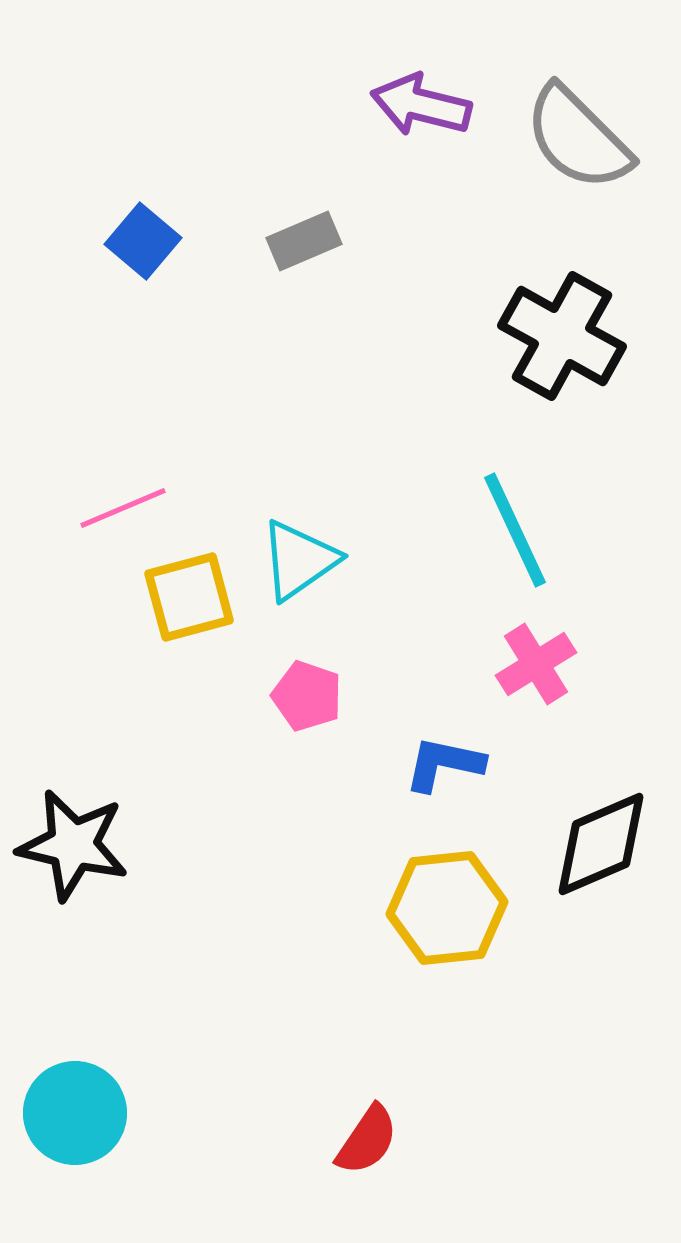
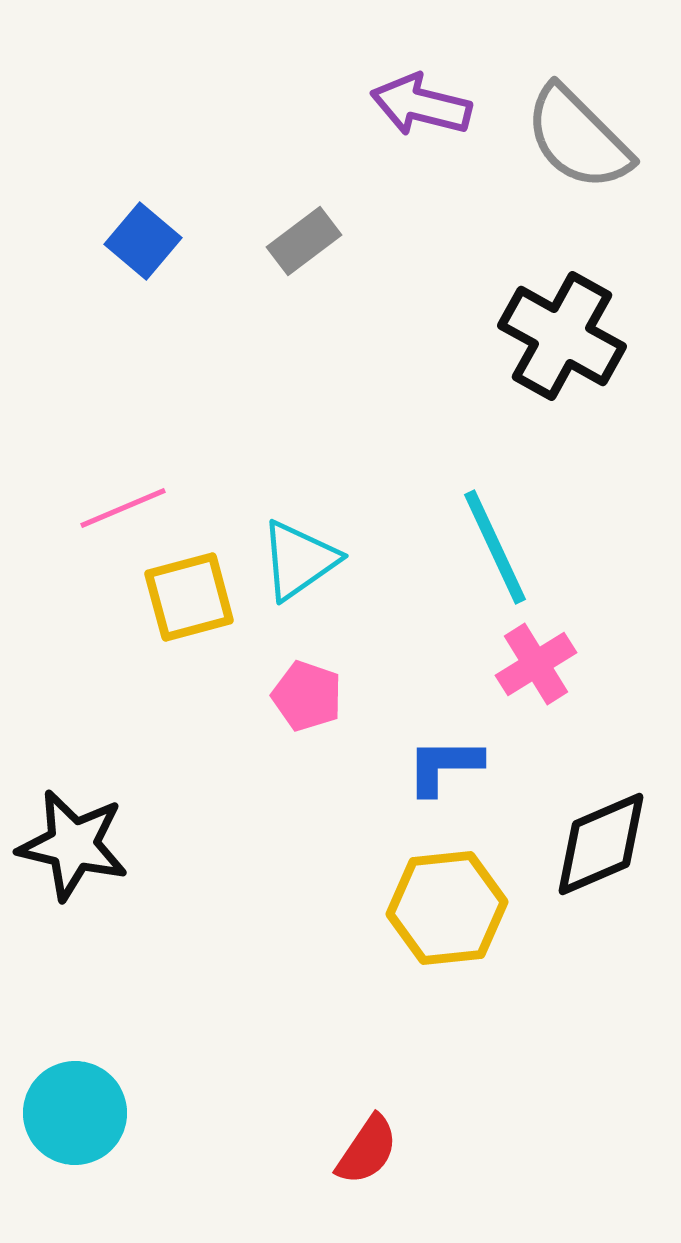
gray rectangle: rotated 14 degrees counterclockwise
cyan line: moved 20 px left, 17 px down
blue L-shape: moved 2 px down; rotated 12 degrees counterclockwise
red semicircle: moved 10 px down
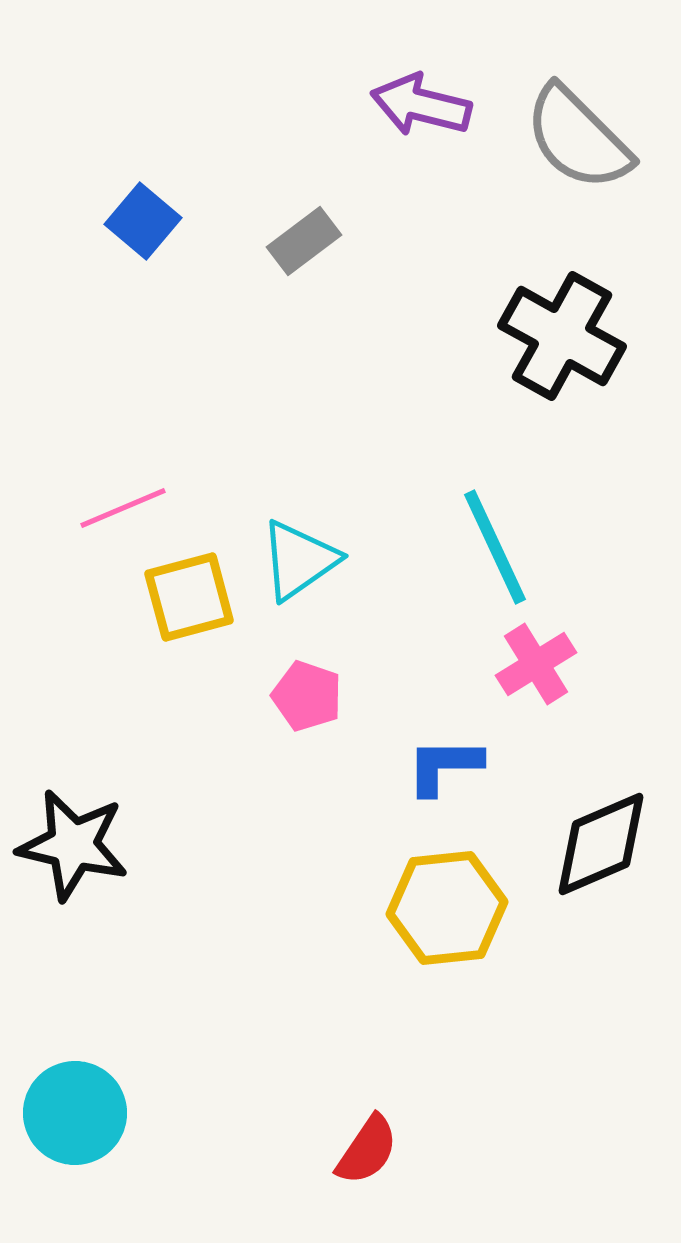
blue square: moved 20 px up
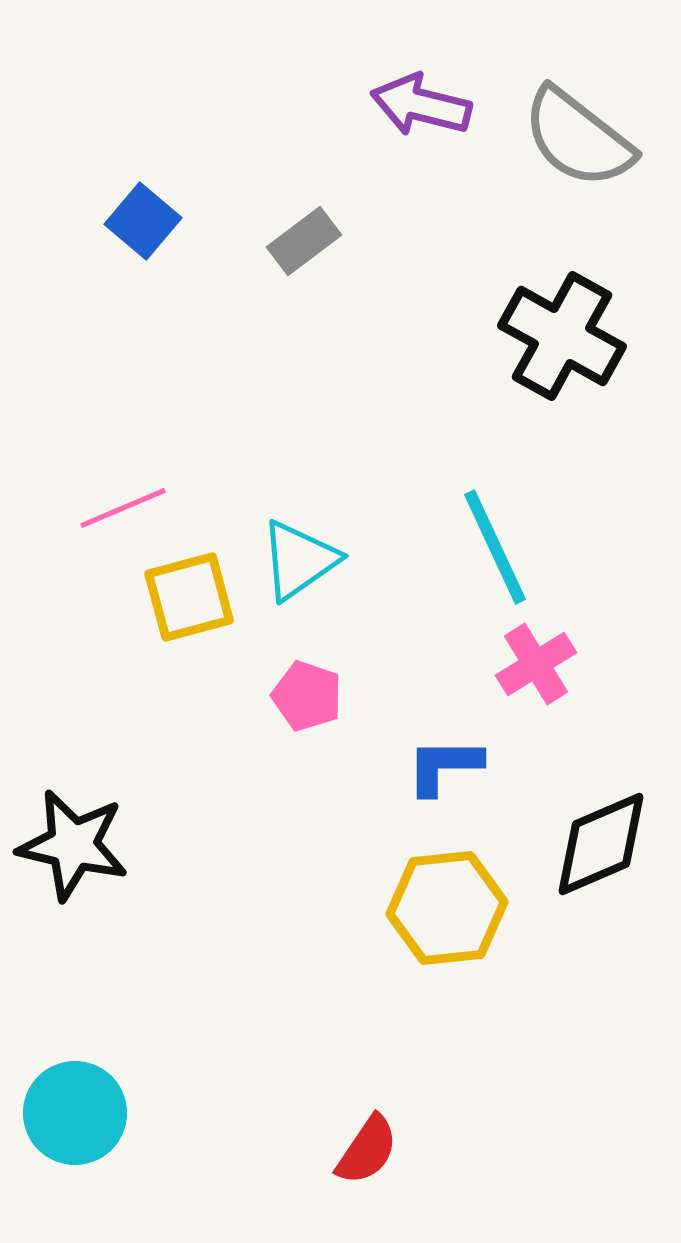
gray semicircle: rotated 7 degrees counterclockwise
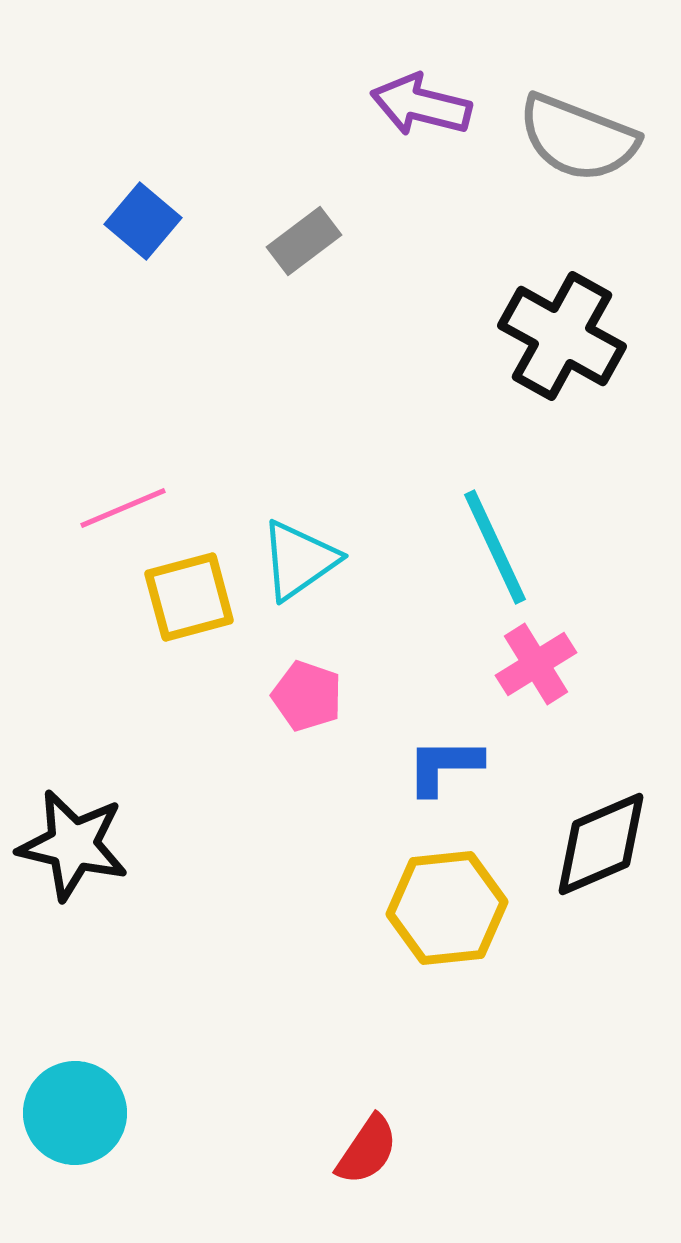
gray semicircle: rotated 17 degrees counterclockwise
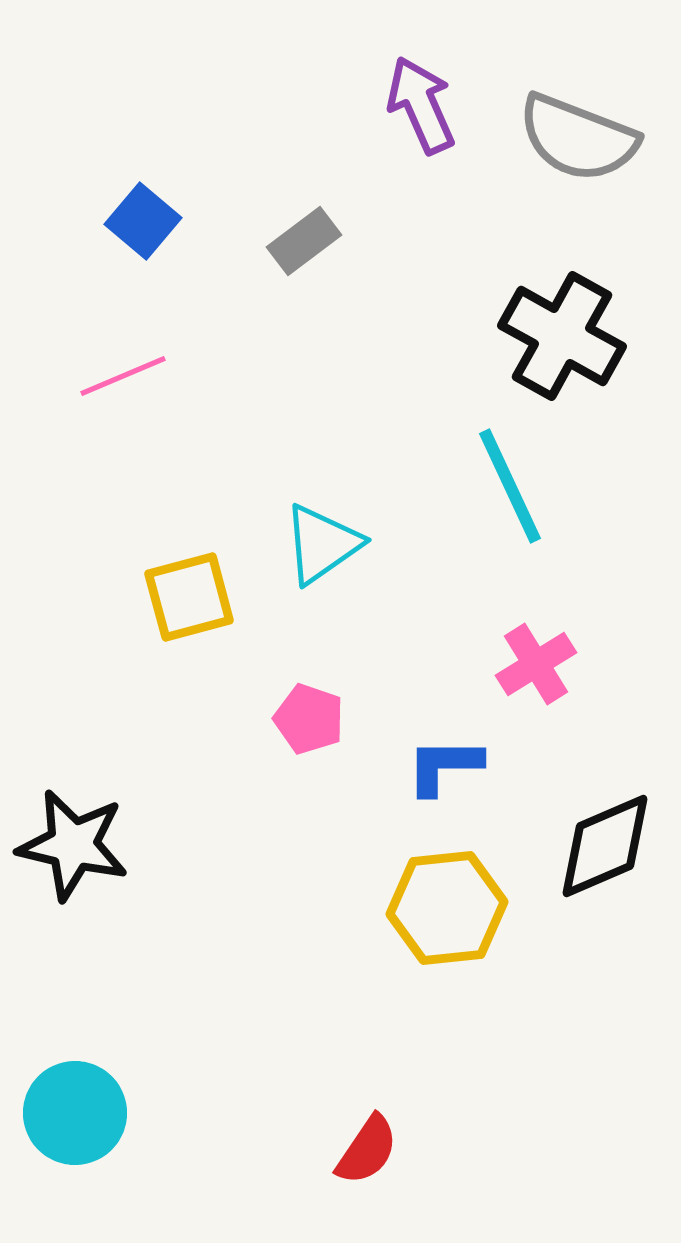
purple arrow: rotated 52 degrees clockwise
pink line: moved 132 px up
cyan line: moved 15 px right, 61 px up
cyan triangle: moved 23 px right, 16 px up
pink pentagon: moved 2 px right, 23 px down
black diamond: moved 4 px right, 2 px down
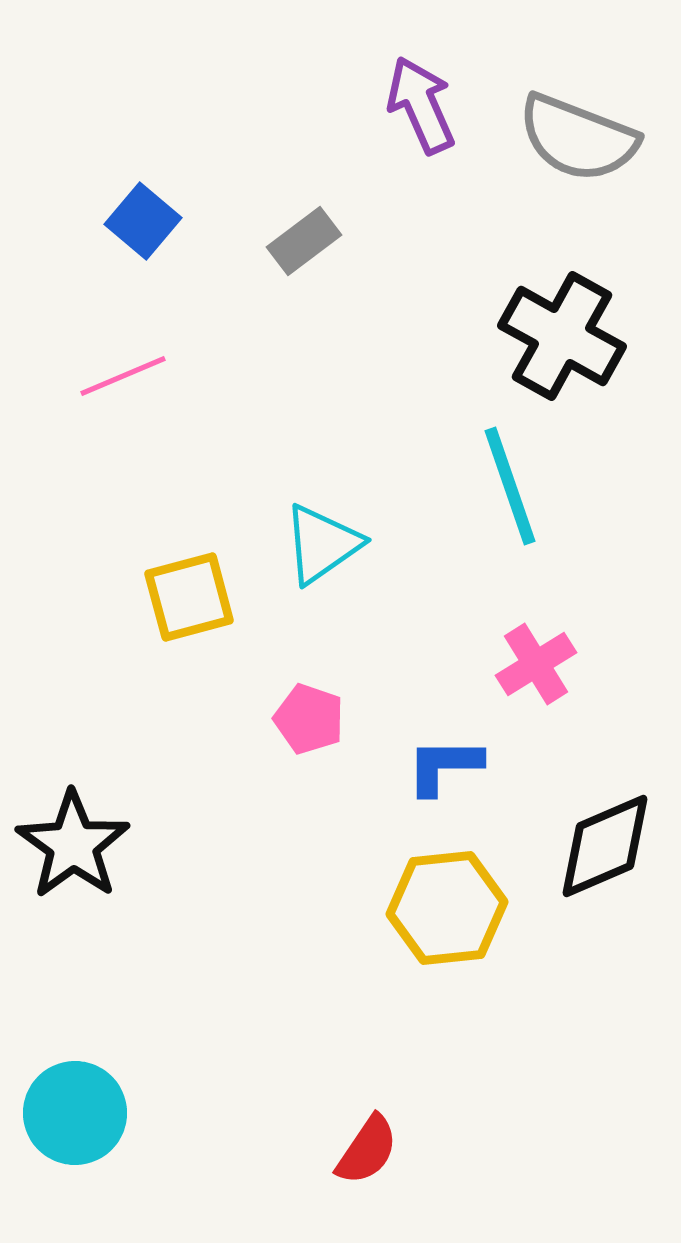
cyan line: rotated 6 degrees clockwise
black star: rotated 23 degrees clockwise
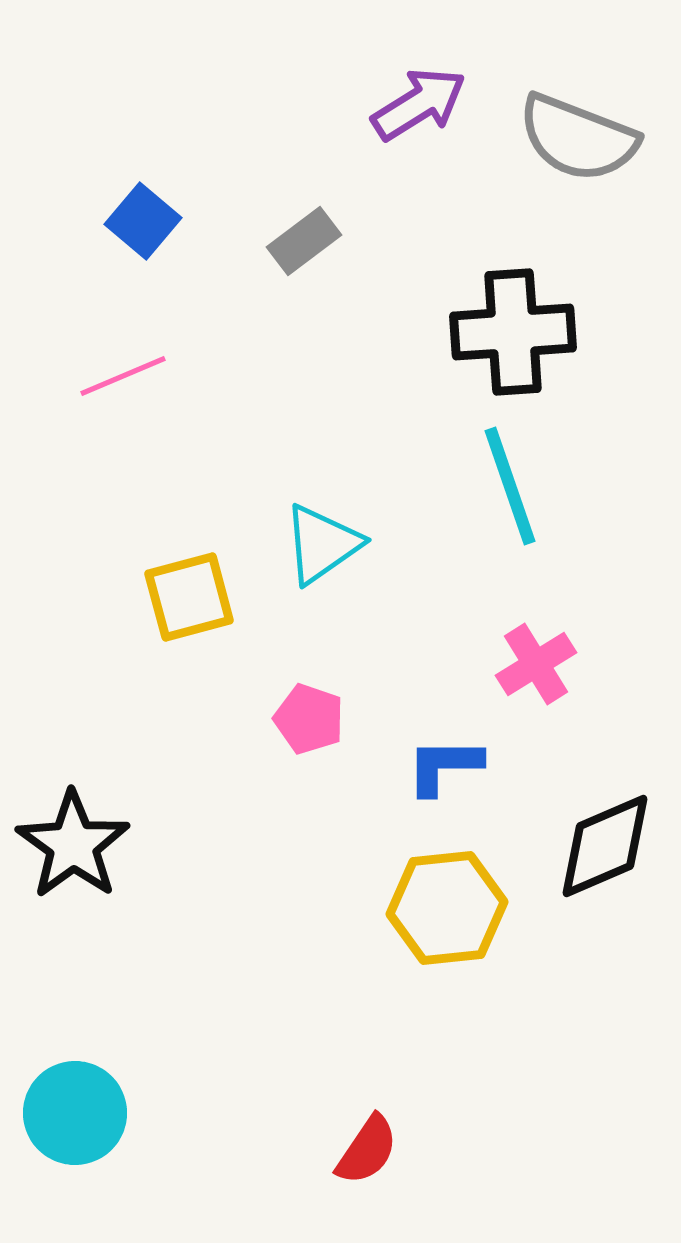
purple arrow: moved 2 px left, 1 px up; rotated 82 degrees clockwise
black cross: moved 49 px left, 4 px up; rotated 33 degrees counterclockwise
